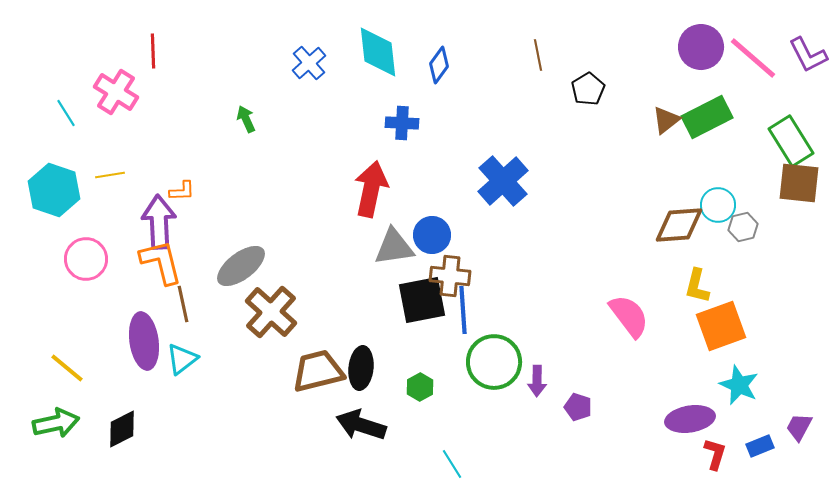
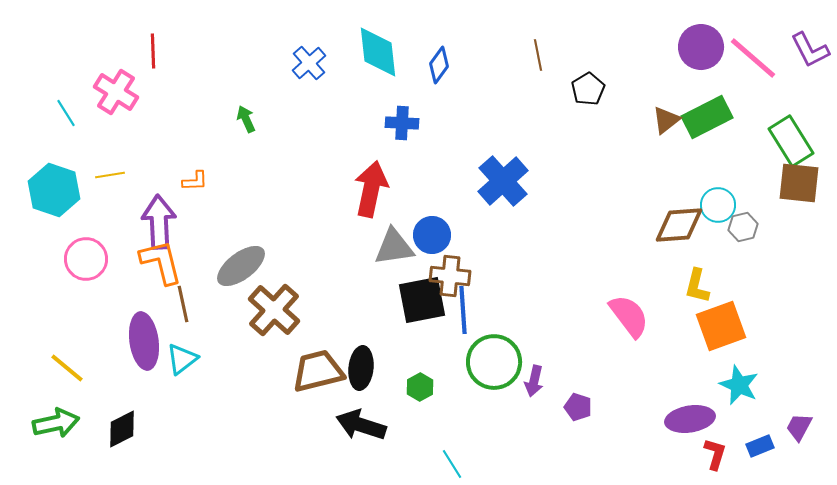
purple L-shape at (808, 55): moved 2 px right, 5 px up
orange L-shape at (182, 191): moved 13 px right, 10 px up
brown cross at (271, 312): moved 3 px right, 2 px up
purple arrow at (537, 381): moved 3 px left; rotated 12 degrees clockwise
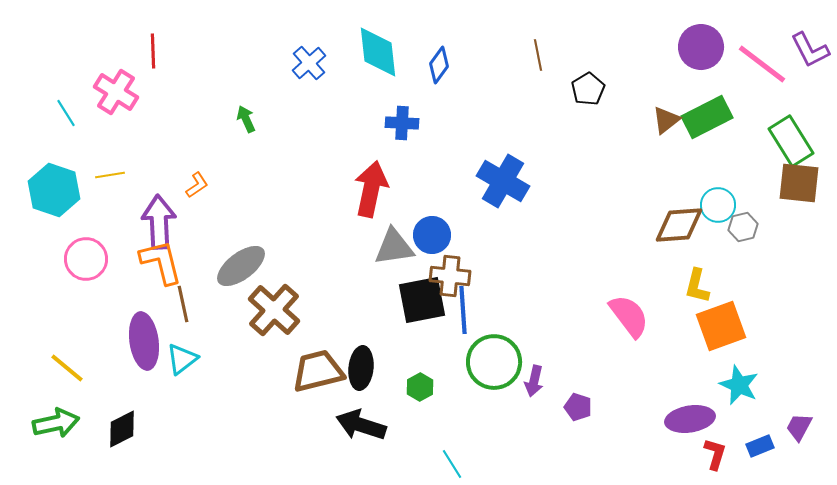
pink line at (753, 58): moved 9 px right, 6 px down; rotated 4 degrees counterclockwise
orange L-shape at (195, 181): moved 2 px right, 4 px down; rotated 32 degrees counterclockwise
blue cross at (503, 181): rotated 18 degrees counterclockwise
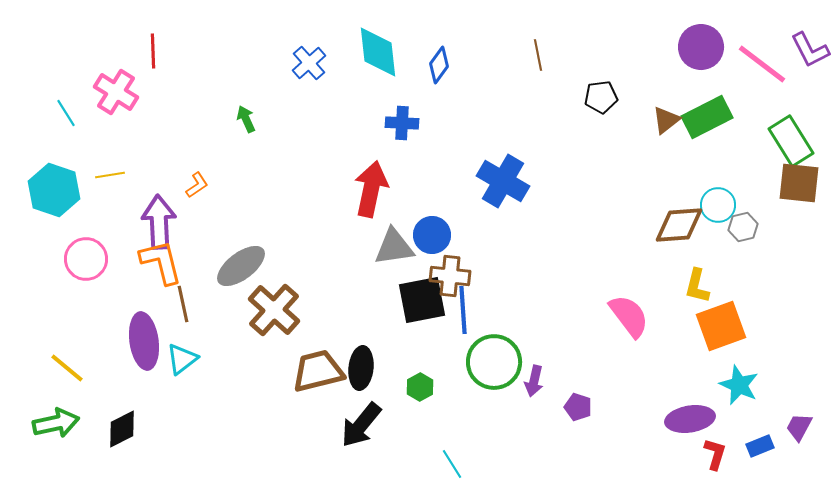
black pentagon at (588, 89): moved 13 px right, 8 px down; rotated 24 degrees clockwise
black arrow at (361, 425): rotated 69 degrees counterclockwise
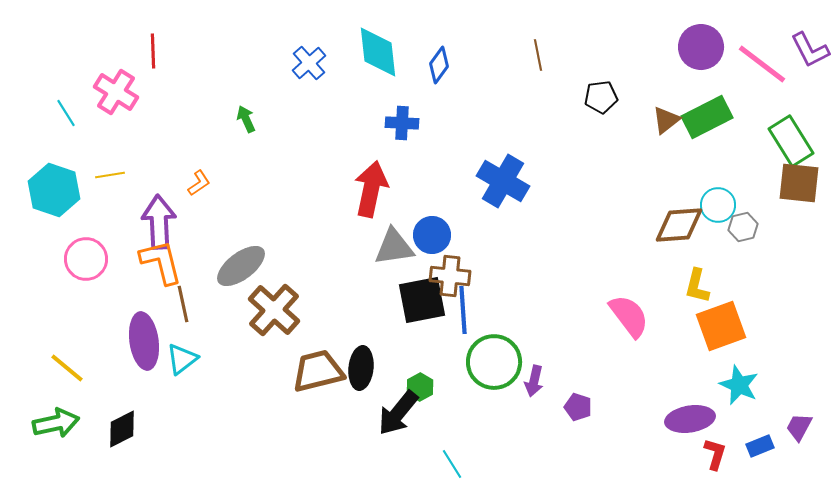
orange L-shape at (197, 185): moved 2 px right, 2 px up
black arrow at (361, 425): moved 37 px right, 12 px up
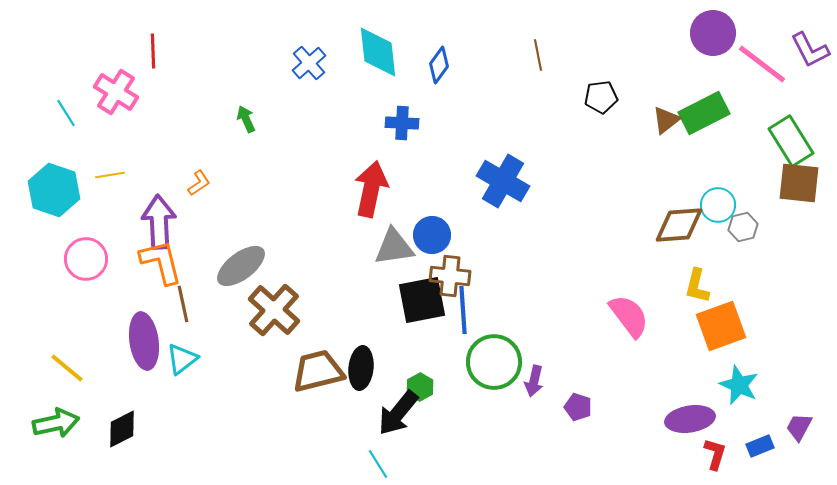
purple circle at (701, 47): moved 12 px right, 14 px up
green rectangle at (707, 117): moved 3 px left, 4 px up
cyan line at (452, 464): moved 74 px left
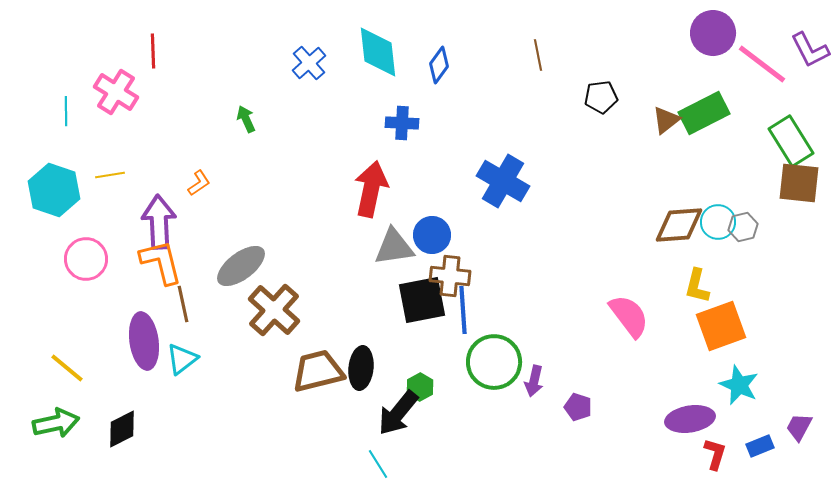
cyan line at (66, 113): moved 2 px up; rotated 32 degrees clockwise
cyan circle at (718, 205): moved 17 px down
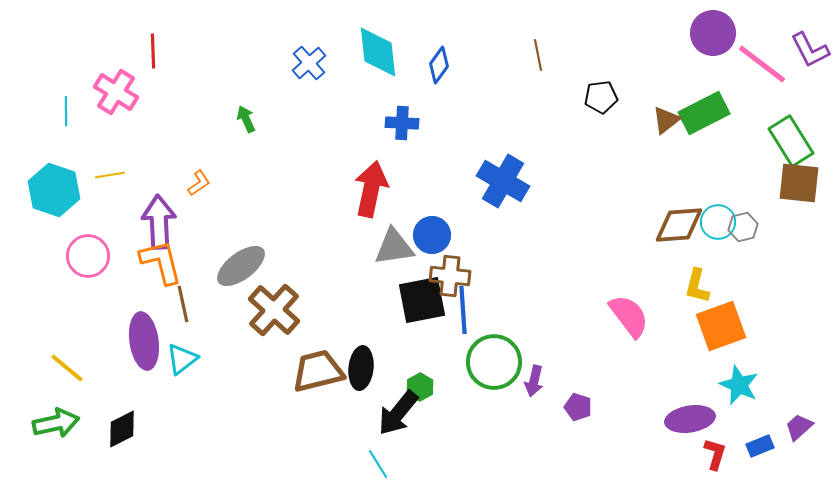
pink circle at (86, 259): moved 2 px right, 3 px up
purple trapezoid at (799, 427): rotated 20 degrees clockwise
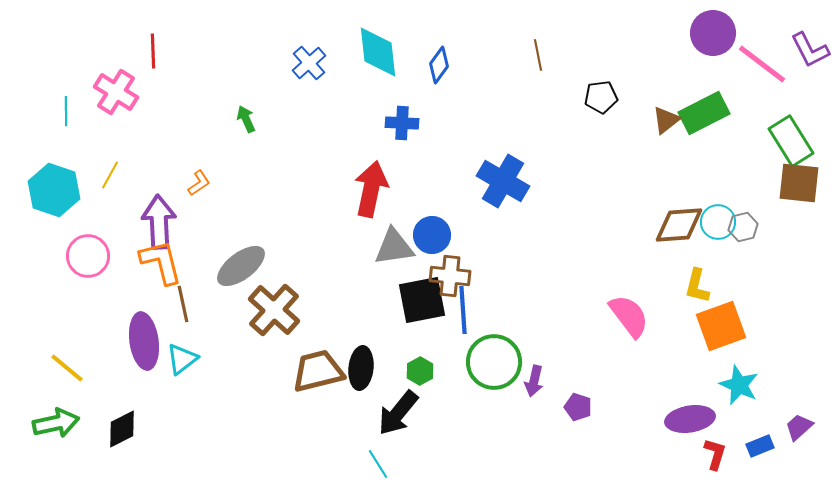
yellow line at (110, 175): rotated 52 degrees counterclockwise
green hexagon at (420, 387): moved 16 px up
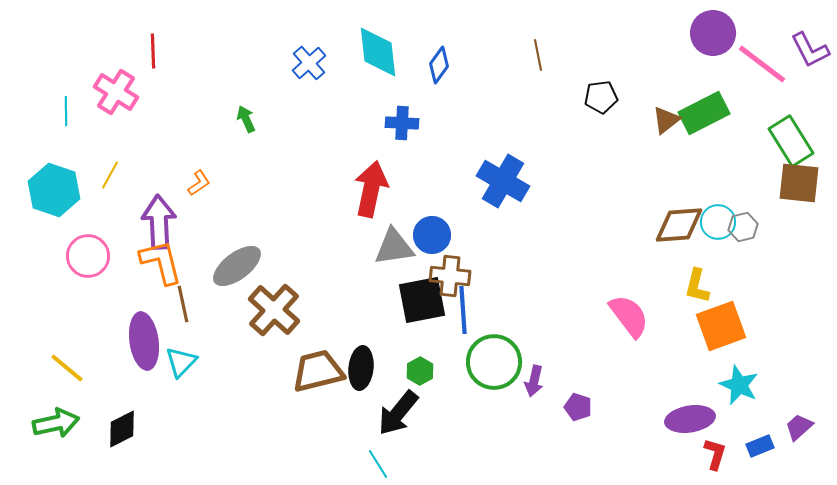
gray ellipse at (241, 266): moved 4 px left
cyan triangle at (182, 359): moved 1 px left, 3 px down; rotated 8 degrees counterclockwise
